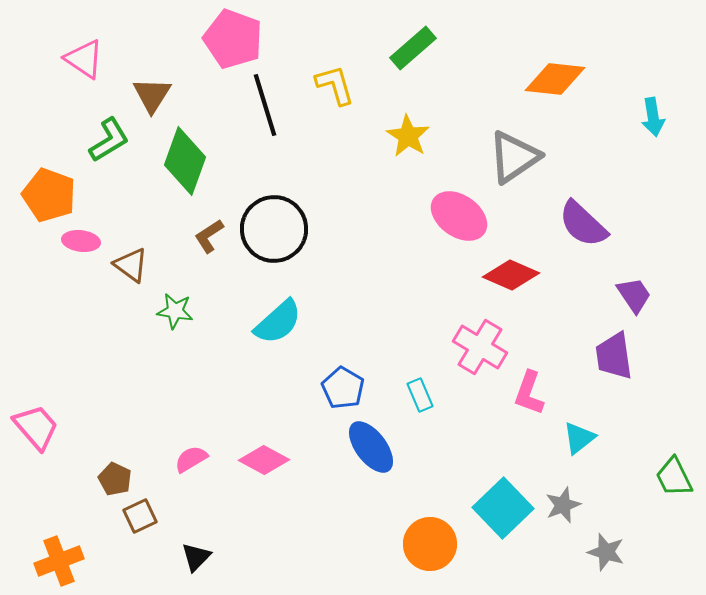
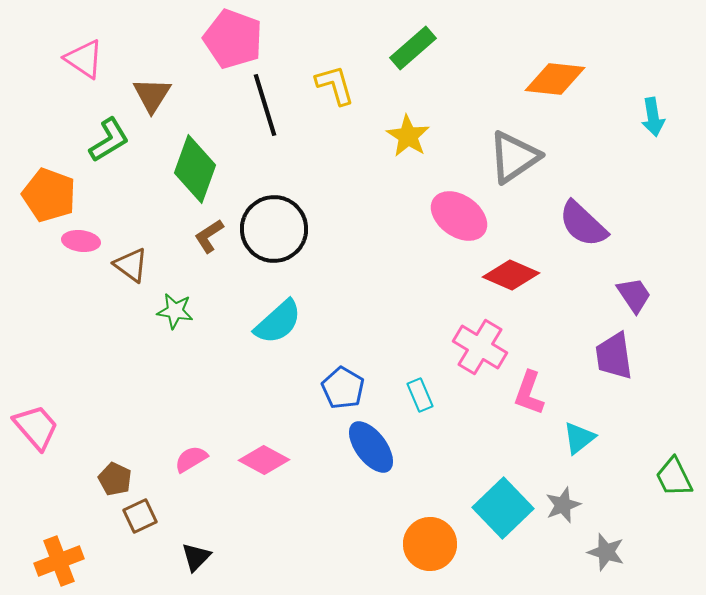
green diamond at (185, 161): moved 10 px right, 8 px down
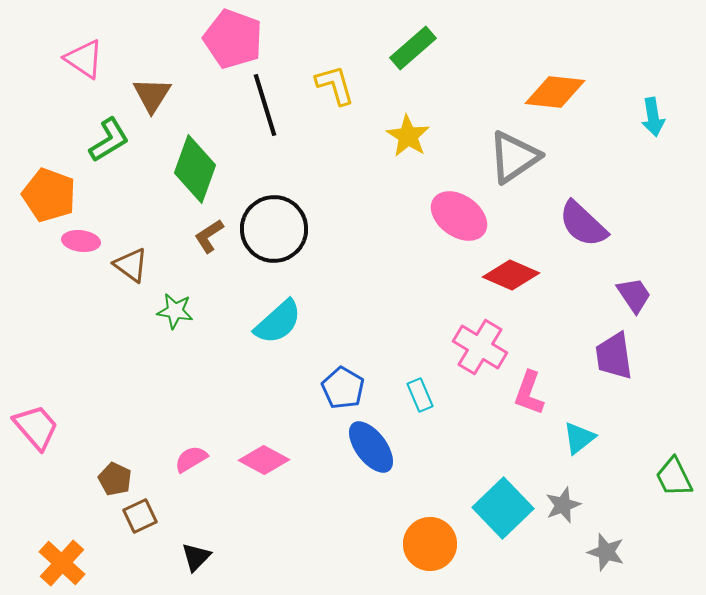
orange diamond at (555, 79): moved 13 px down
orange cross at (59, 561): moved 3 px right, 2 px down; rotated 27 degrees counterclockwise
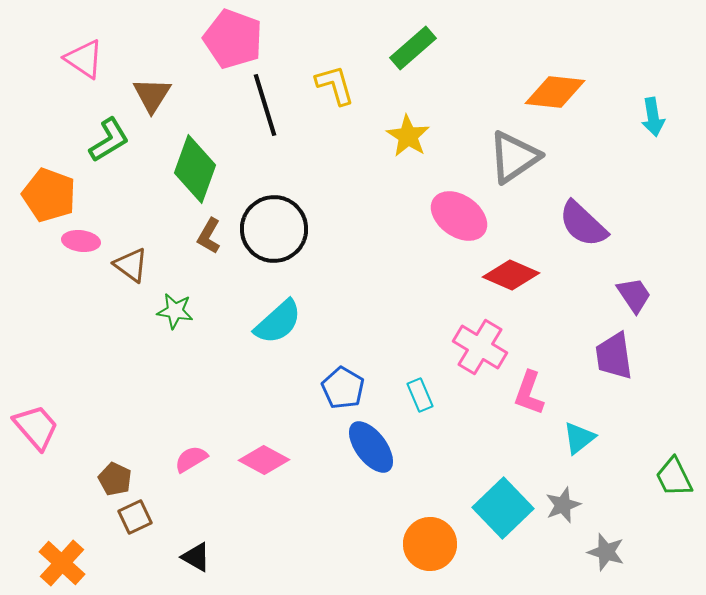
brown L-shape at (209, 236): rotated 27 degrees counterclockwise
brown square at (140, 516): moved 5 px left, 1 px down
black triangle at (196, 557): rotated 44 degrees counterclockwise
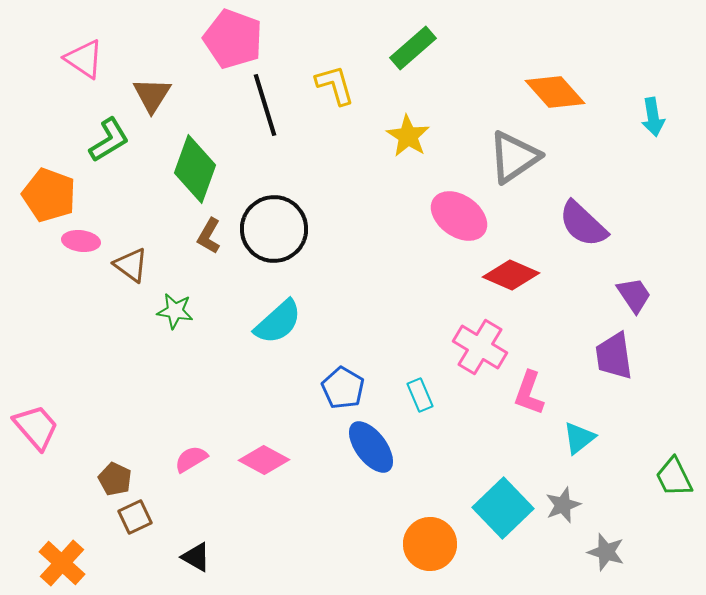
orange diamond at (555, 92): rotated 42 degrees clockwise
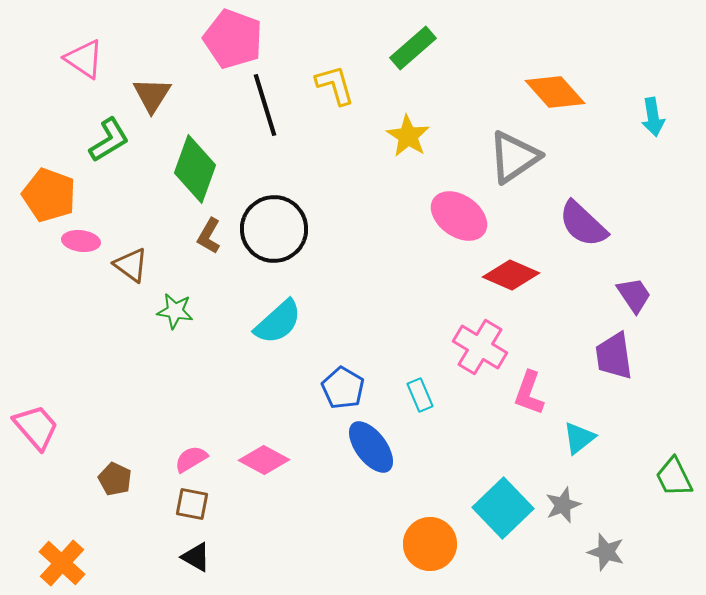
brown square at (135, 517): moved 57 px right, 13 px up; rotated 36 degrees clockwise
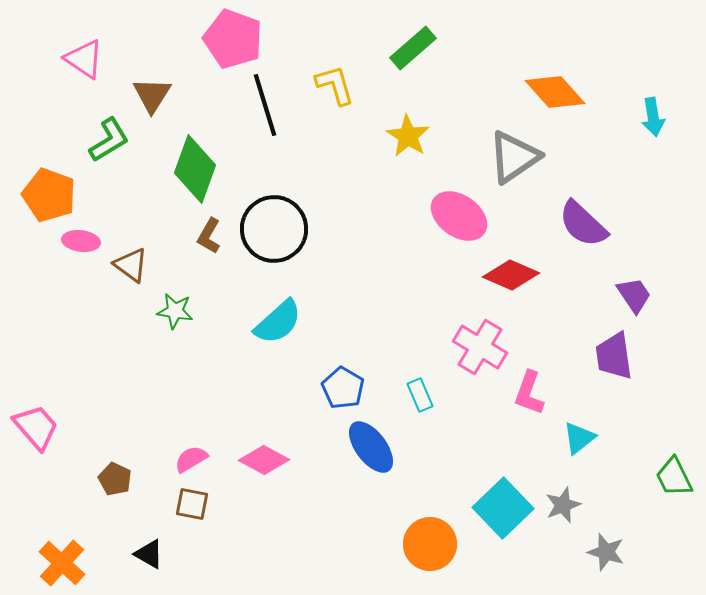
black triangle at (196, 557): moved 47 px left, 3 px up
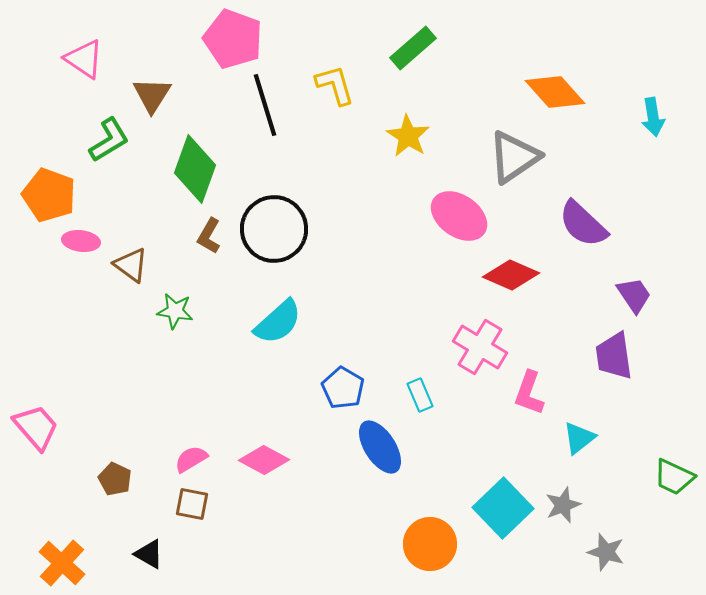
blue ellipse at (371, 447): moved 9 px right; rotated 4 degrees clockwise
green trapezoid at (674, 477): rotated 39 degrees counterclockwise
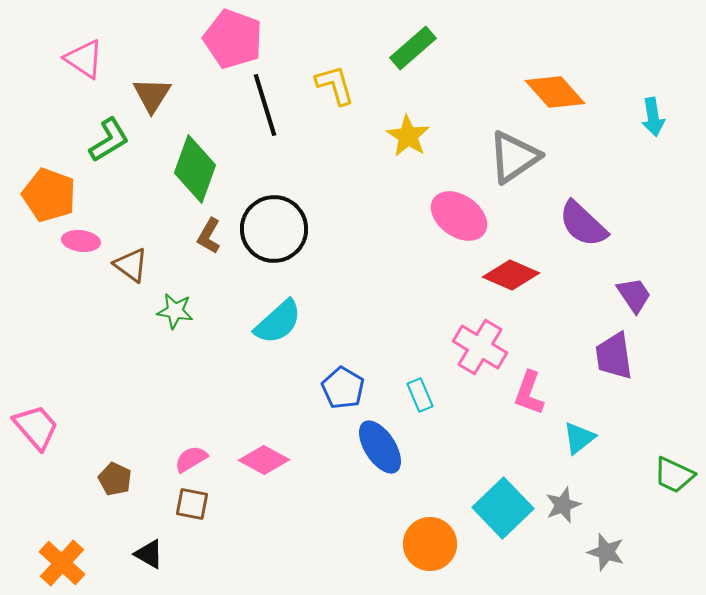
green trapezoid at (674, 477): moved 2 px up
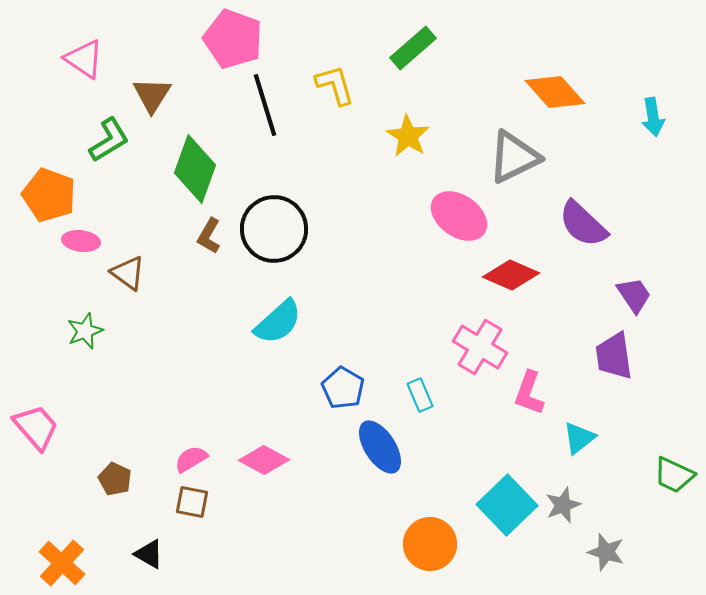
gray triangle at (514, 157): rotated 8 degrees clockwise
brown triangle at (131, 265): moved 3 px left, 8 px down
green star at (175, 311): moved 90 px left, 20 px down; rotated 30 degrees counterclockwise
brown square at (192, 504): moved 2 px up
cyan square at (503, 508): moved 4 px right, 3 px up
